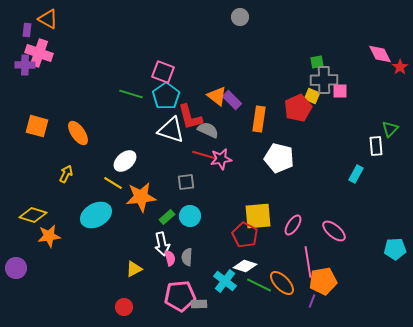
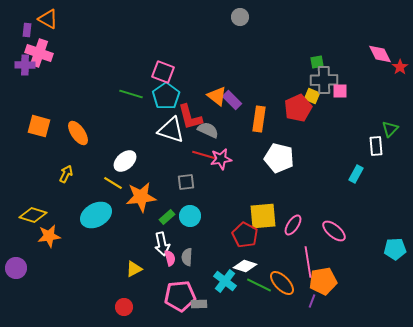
orange square at (37, 126): moved 2 px right
yellow square at (258, 216): moved 5 px right
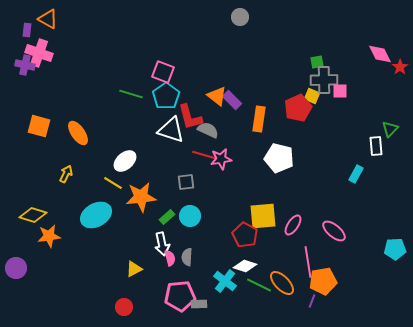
purple cross at (25, 65): rotated 12 degrees clockwise
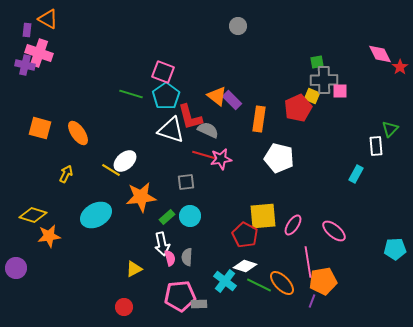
gray circle at (240, 17): moved 2 px left, 9 px down
orange square at (39, 126): moved 1 px right, 2 px down
yellow line at (113, 183): moved 2 px left, 13 px up
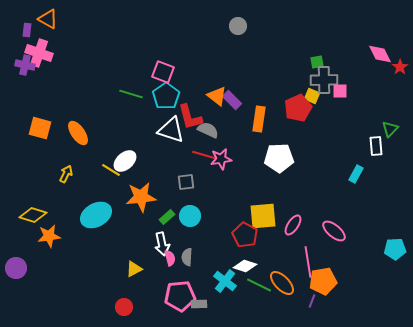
white pentagon at (279, 158): rotated 16 degrees counterclockwise
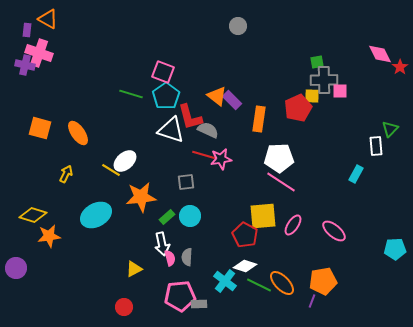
yellow square at (312, 96): rotated 21 degrees counterclockwise
pink line at (308, 262): moved 27 px left, 80 px up; rotated 48 degrees counterclockwise
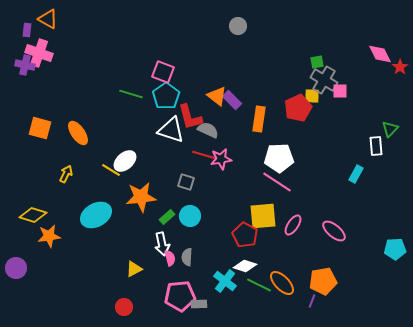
gray cross at (324, 80): rotated 32 degrees clockwise
gray square at (186, 182): rotated 24 degrees clockwise
pink line at (281, 182): moved 4 px left
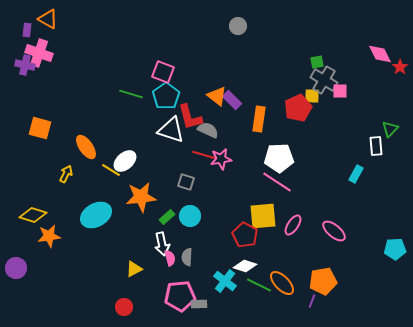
orange ellipse at (78, 133): moved 8 px right, 14 px down
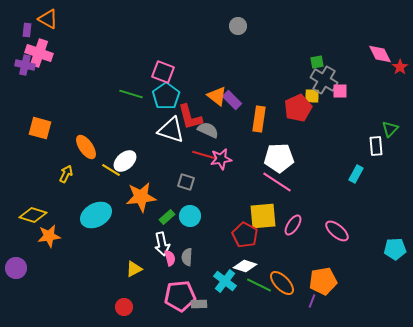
pink ellipse at (334, 231): moved 3 px right
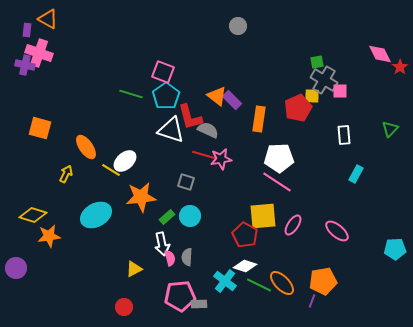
white rectangle at (376, 146): moved 32 px left, 11 px up
